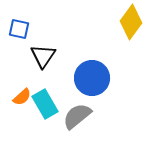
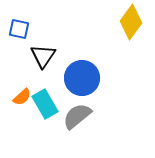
blue circle: moved 10 px left
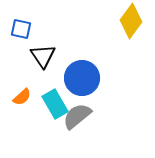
yellow diamond: moved 1 px up
blue square: moved 2 px right
black triangle: rotated 8 degrees counterclockwise
cyan rectangle: moved 10 px right
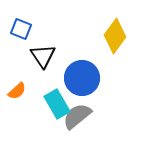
yellow diamond: moved 16 px left, 15 px down
blue square: rotated 10 degrees clockwise
orange semicircle: moved 5 px left, 6 px up
cyan rectangle: moved 2 px right
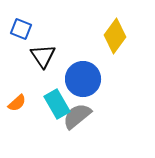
blue circle: moved 1 px right, 1 px down
orange semicircle: moved 12 px down
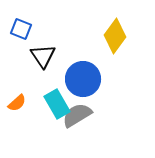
gray semicircle: moved 1 px up; rotated 8 degrees clockwise
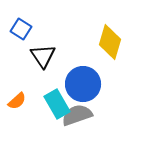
blue square: rotated 10 degrees clockwise
yellow diamond: moved 5 px left, 6 px down; rotated 20 degrees counterclockwise
blue circle: moved 5 px down
orange semicircle: moved 2 px up
gray semicircle: rotated 12 degrees clockwise
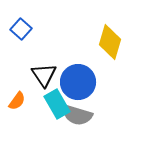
blue square: rotated 10 degrees clockwise
black triangle: moved 1 px right, 19 px down
blue circle: moved 5 px left, 2 px up
orange semicircle: rotated 12 degrees counterclockwise
gray semicircle: rotated 144 degrees counterclockwise
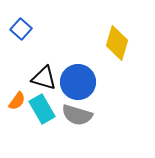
yellow diamond: moved 7 px right, 1 px down
black triangle: moved 3 px down; rotated 40 degrees counterclockwise
cyan rectangle: moved 15 px left, 5 px down
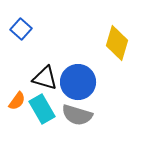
black triangle: moved 1 px right
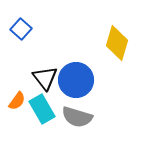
black triangle: rotated 36 degrees clockwise
blue circle: moved 2 px left, 2 px up
gray semicircle: moved 2 px down
